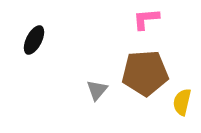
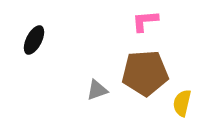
pink L-shape: moved 1 px left, 2 px down
gray triangle: rotated 30 degrees clockwise
yellow semicircle: moved 1 px down
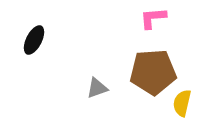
pink L-shape: moved 8 px right, 3 px up
brown pentagon: moved 8 px right, 1 px up
gray triangle: moved 2 px up
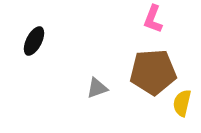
pink L-shape: moved 1 px down; rotated 64 degrees counterclockwise
black ellipse: moved 1 px down
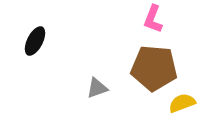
black ellipse: moved 1 px right
brown pentagon: moved 1 px right, 4 px up; rotated 9 degrees clockwise
yellow semicircle: rotated 56 degrees clockwise
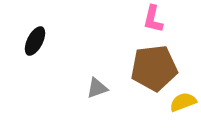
pink L-shape: rotated 8 degrees counterclockwise
brown pentagon: rotated 12 degrees counterclockwise
yellow semicircle: moved 1 px right, 1 px up
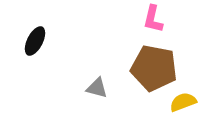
brown pentagon: rotated 18 degrees clockwise
gray triangle: rotated 35 degrees clockwise
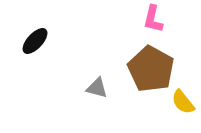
black ellipse: rotated 16 degrees clockwise
brown pentagon: moved 3 px left, 1 px down; rotated 18 degrees clockwise
yellow semicircle: rotated 108 degrees counterclockwise
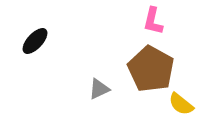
pink L-shape: moved 2 px down
gray triangle: moved 2 px right, 1 px down; rotated 40 degrees counterclockwise
yellow semicircle: moved 2 px left, 2 px down; rotated 12 degrees counterclockwise
